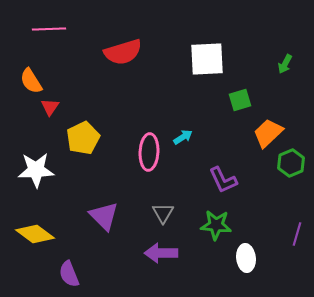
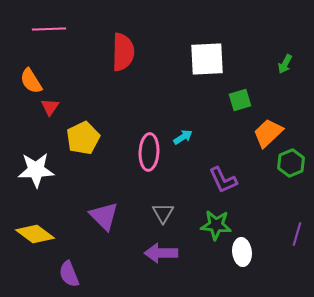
red semicircle: rotated 72 degrees counterclockwise
white ellipse: moved 4 px left, 6 px up
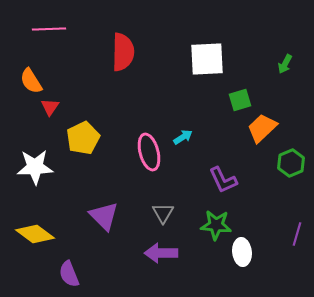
orange trapezoid: moved 6 px left, 5 px up
pink ellipse: rotated 18 degrees counterclockwise
white star: moved 1 px left, 3 px up
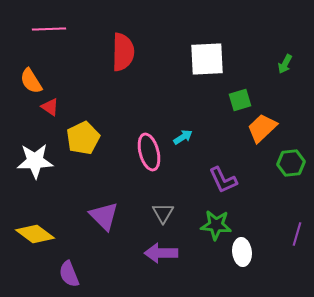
red triangle: rotated 30 degrees counterclockwise
green hexagon: rotated 16 degrees clockwise
white star: moved 6 px up
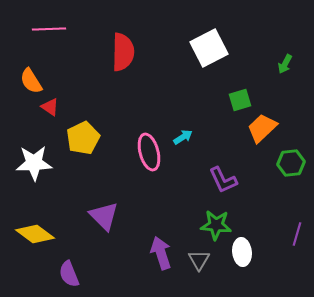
white square: moved 2 px right, 11 px up; rotated 24 degrees counterclockwise
white star: moved 1 px left, 2 px down
gray triangle: moved 36 px right, 47 px down
purple arrow: rotated 72 degrees clockwise
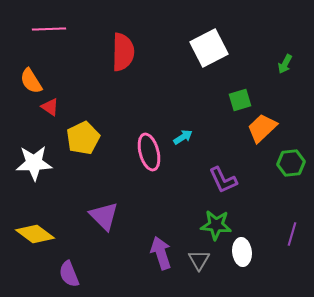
purple line: moved 5 px left
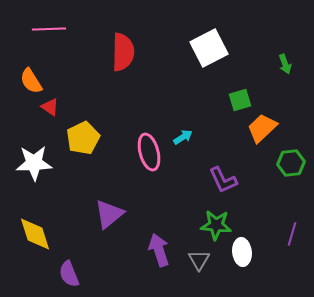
green arrow: rotated 48 degrees counterclockwise
purple triangle: moved 5 px right, 2 px up; rotated 36 degrees clockwise
yellow diamond: rotated 36 degrees clockwise
purple arrow: moved 2 px left, 3 px up
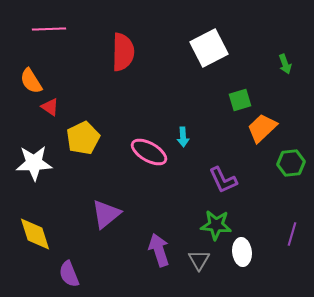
cyan arrow: rotated 120 degrees clockwise
pink ellipse: rotated 45 degrees counterclockwise
purple triangle: moved 3 px left
